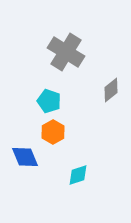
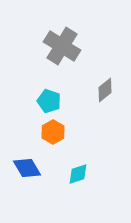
gray cross: moved 4 px left, 6 px up
gray diamond: moved 6 px left
blue diamond: moved 2 px right, 11 px down; rotated 8 degrees counterclockwise
cyan diamond: moved 1 px up
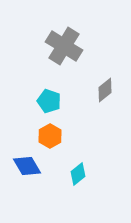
gray cross: moved 2 px right
orange hexagon: moved 3 px left, 4 px down
blue diamond: moved 2 px up
cyan diamond: rotated 20 degrees counterclockwise
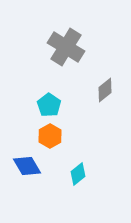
gray cross: moved 2 px right, 1 px down
cyan pentagon: moved 4 px down; rotated 15 degrees clockwise
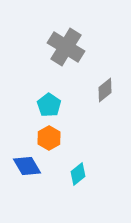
orange hexagon: moved 1 px left, 2 px down
